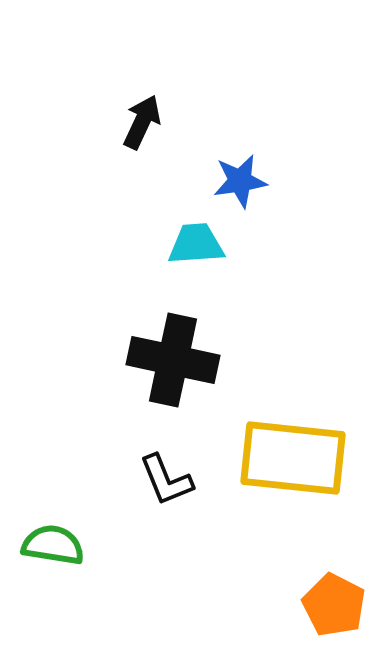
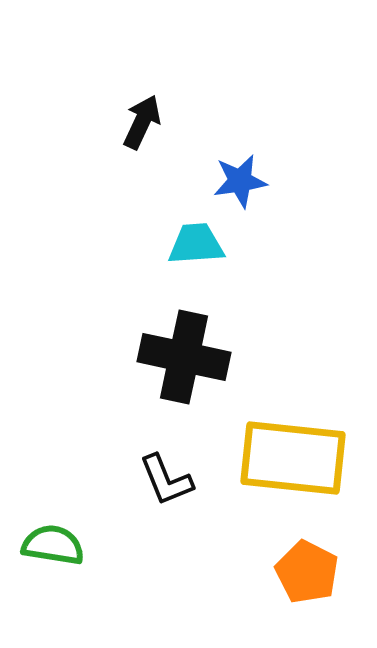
black cross: moved 11 px right, 3 px up
orange pentagon: moved 27 px left, 33 px up
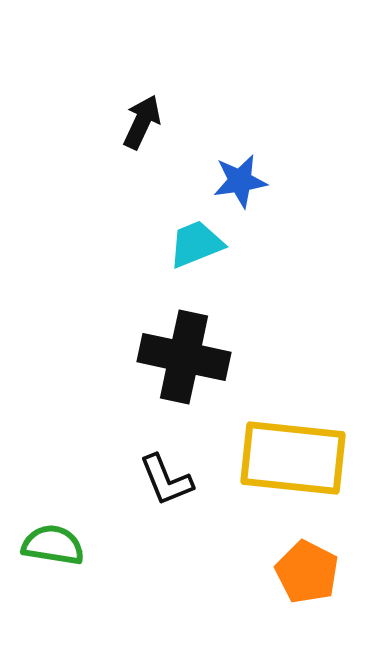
cyan trapezoid: rotated 18 degrees counterclockwise
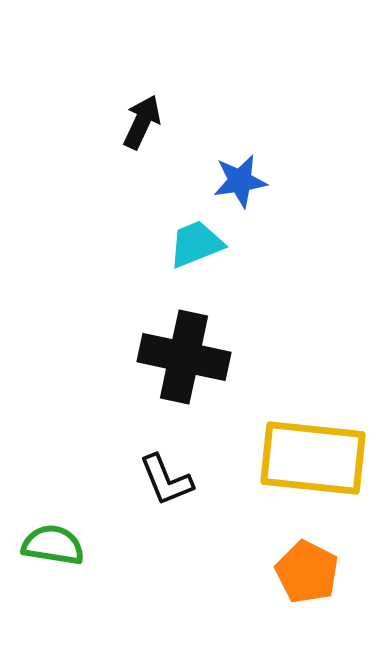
yellow rectangle: moved 20 px right
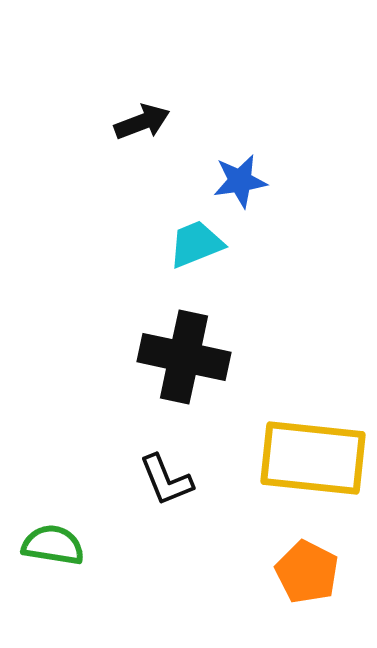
black arrow: rotated 44 degrees clockwise
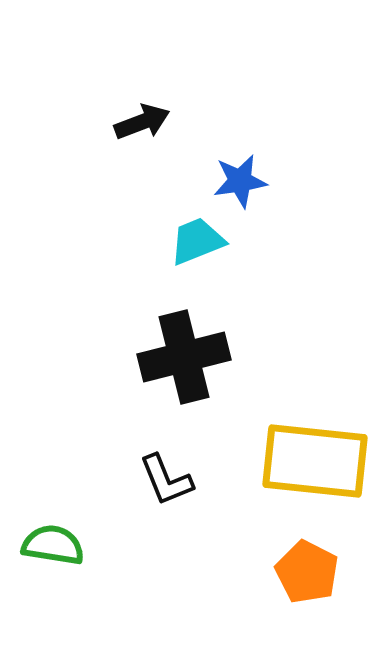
cyan trapezoid: moved 1 px right, 3 px up
black cross: rotated 26 degrees counterclockwise
yellow rectangle: moved 2 px right, 3 px down
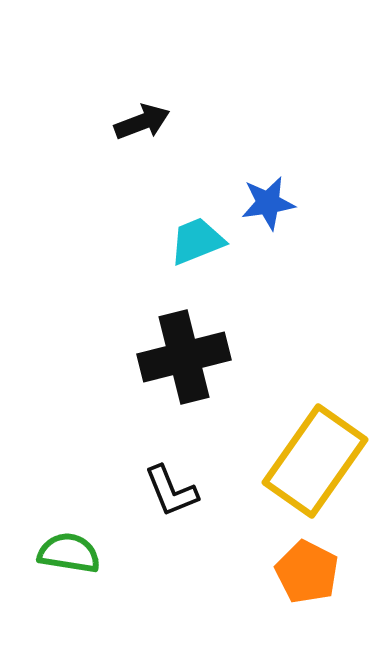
blue star: moved 28 px right, 22 px down
yellow rectangle: rotated 61 degrees counterclockwise
black L-shape: moved 5 px right, 11 px down
green semicircle: moved 16 px right, 8 px down
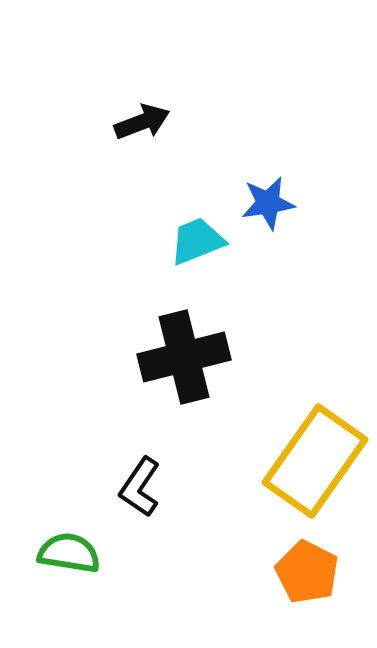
black L-shape: moved 31 px left, 4 px up; rotated 56 degrees clockwise
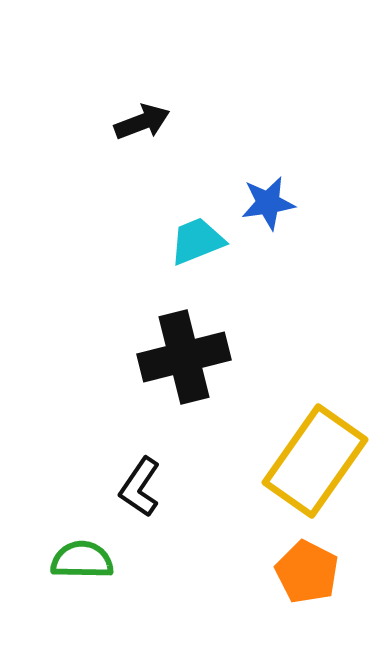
green semicircle: moved 13 px right, 7 px down; rotated 8 degrees counterclockwise
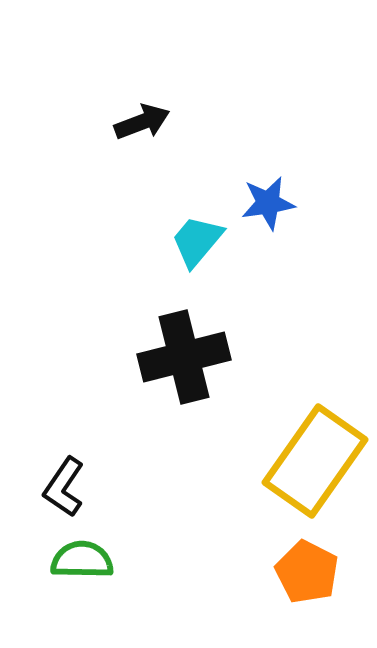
cyan trapezoid: rotated 28 degrees counterclockwise
black L-shape: moved 76 px left
